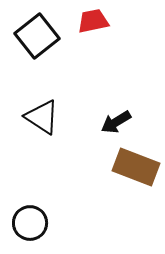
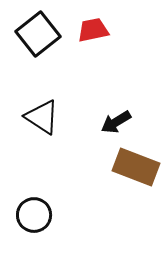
red trapezoid: moved 9 px down
black square: moved 1 px right, 2 px up
black circle: moved 4 px right, 8 px up
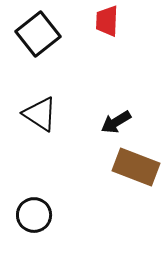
red trapezoid: moved 14 px right, 9 px up; rotated 76 degrees counterclockwise
black triangle: moved 2 px left, 3 px up
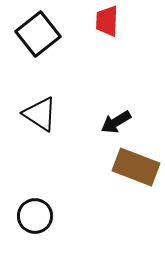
black circle: moved 1 px right, 1 px down
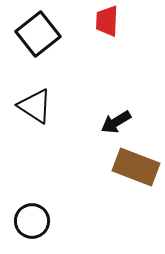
black triangle: moved 5 px left, 8 px up
black circle: moved 3 px left, 5 px down
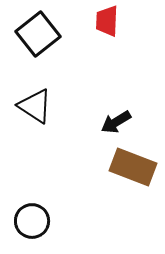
brown rectangle: moved 3 px left
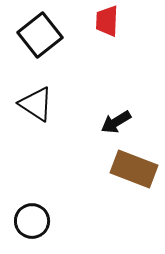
black square: moved 2 px right, 1 px down
black triangle: moved 1 px right, 2 px up
brown rectangle: moved 1 px right, 2 px down
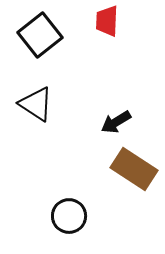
brown rectangle: rotated 12 degrees clockwise
black circle: moved 37 px right, 5 px up
